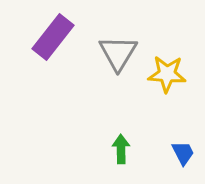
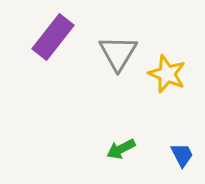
yellow star: rotated 18 degrees clockwise
green arrow: rotated 116 degrees counterclockwise
blue trapezoid: moved 1 px left, 2 px down
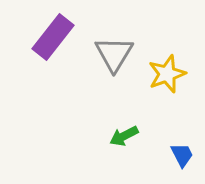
gray triangle: moved 4 px left, 1 px down
yellow star: rotated 30 degrees clockwise
green arrow: moved 3 px right, 13 px up
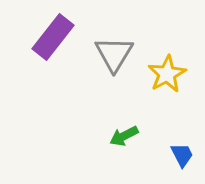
yellow star: rotated 9 degrees counterclockwise
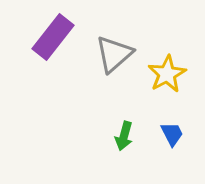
gray triangle: rotated 18 degrees clockwise
green arrow: rotated 48 degrees counterclockwise
blue trapezoid: moved 10 px left, 21 px up
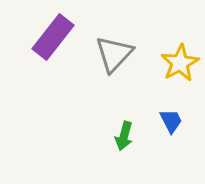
gray triangle: rotated 6 degrees counterclockwise
yellow star: moved 13 px right, 11 px up
blue trapezoid: moved 1 px left, 13 px up
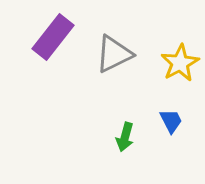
gray triangle: rotated 21 degrees clockwise
green arrow: moved 1 px right, 1 px down
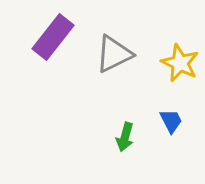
yellow star: rotated 18 degrees counterclockwise
